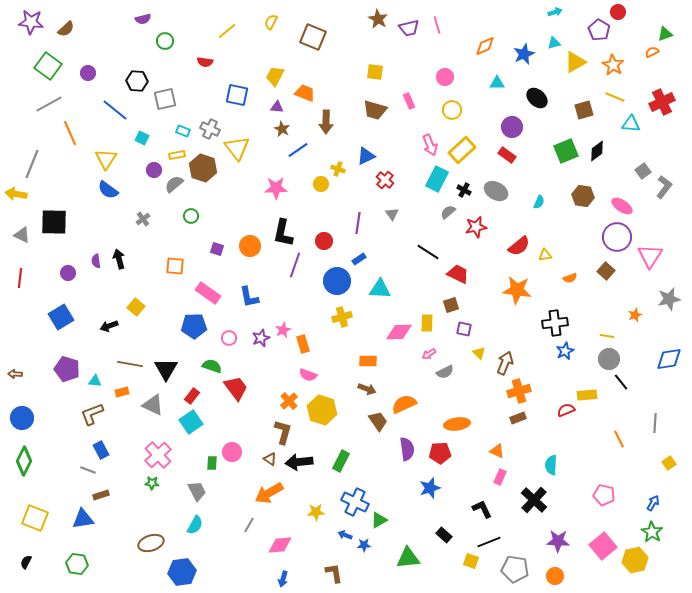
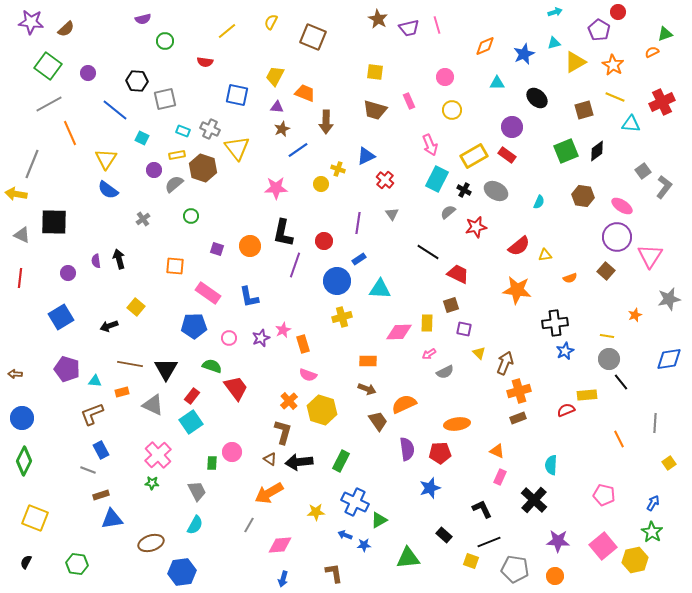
brown star at (282, 129): rotated 21 degrees clockwise
yellow rectangle at (462, 150): moved 12 px right, 6 px down; rotated 12 degrees clockwise
blue triangle at (83, 519): moved 29 px right
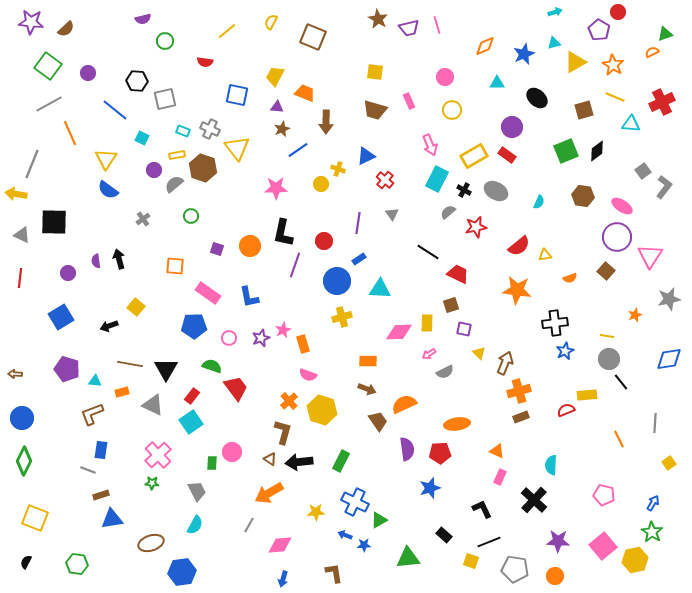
brown rectangle at (518, 418): moved 3 px right, 1 px up
blue rectangle at (101, 450): rotated 36 degrees clockwise
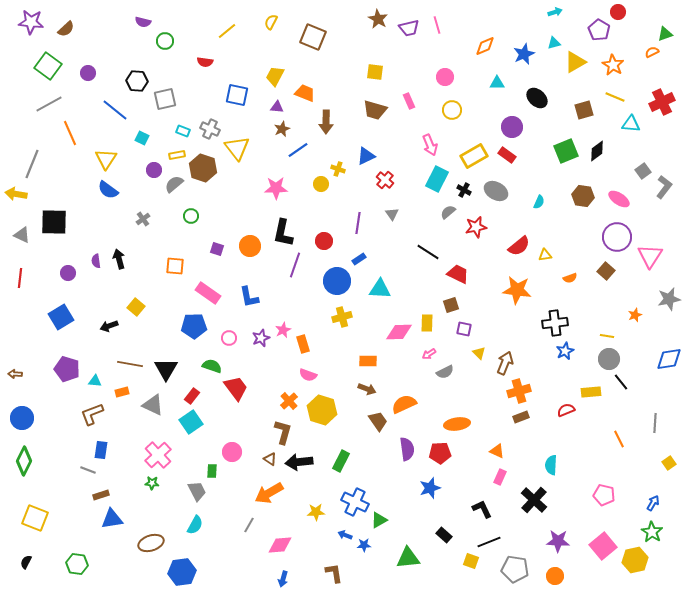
purple semicircle at (143, 19): moved 3 px down; rotated 28 degrees clockwise
pink ellipse at (622, 206): moved 3 px left, 7 px up
yellow rectangle at (587, 395): moved 4 px right, 3 px up
green rectangle at (212, 463): moved 8 px down
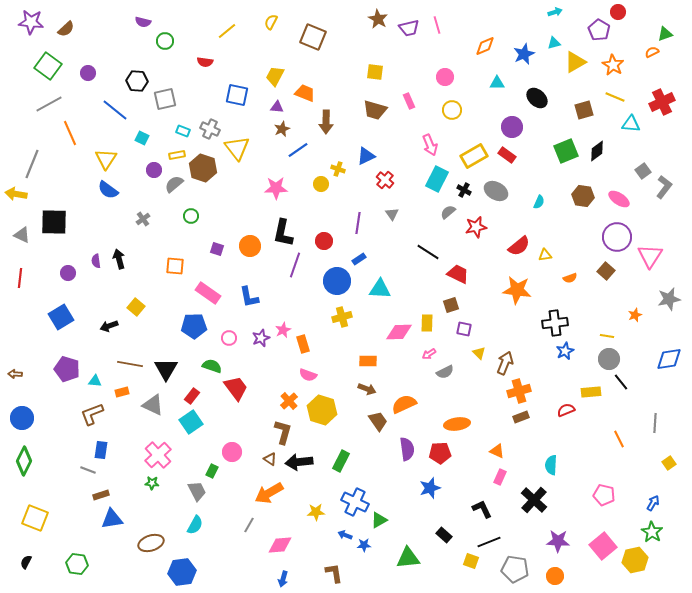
green rectangle at (212, 471): rotated 24 degrees clockwise
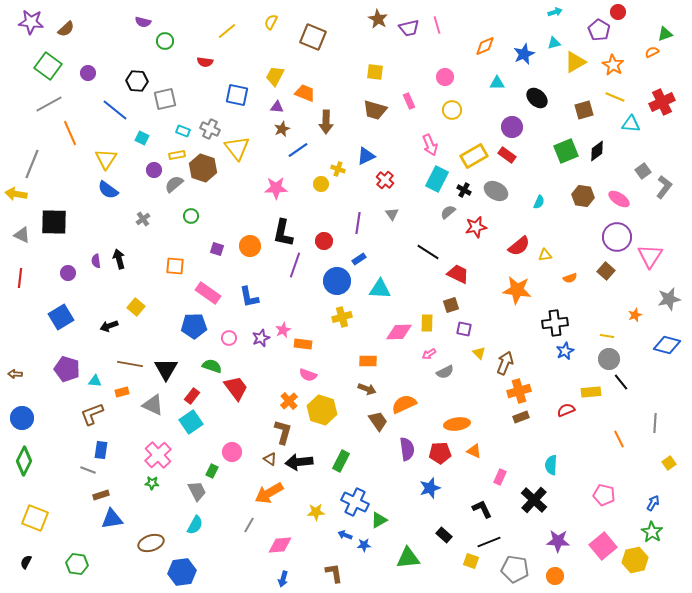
orange rectangle at (303, 344): rotated 66 degrees counterclockwise
blue diamond at (669, 359): moved 2 px left, 14 px up; rotated 24 degrees clockwise
orange triangle at (497, 451): moved 23 px left
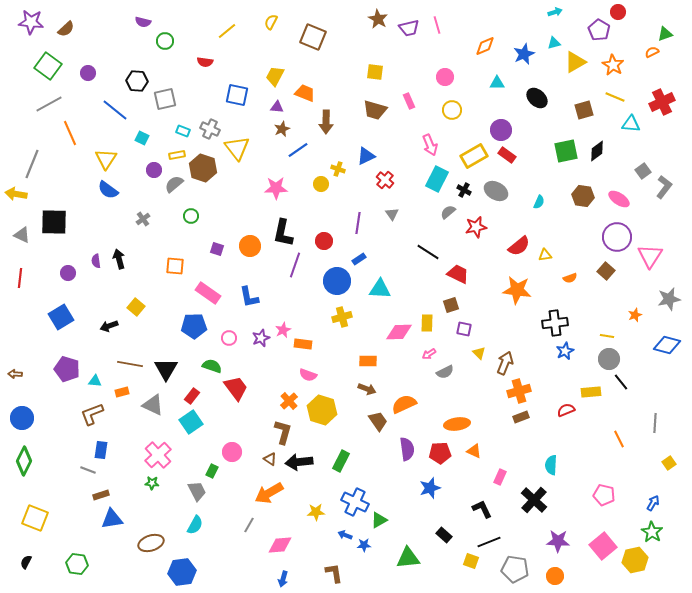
purple circle at (512, 127): moved 11 px left, 3 px down
green square at (566, 151): rotated 10 degrees clockwise
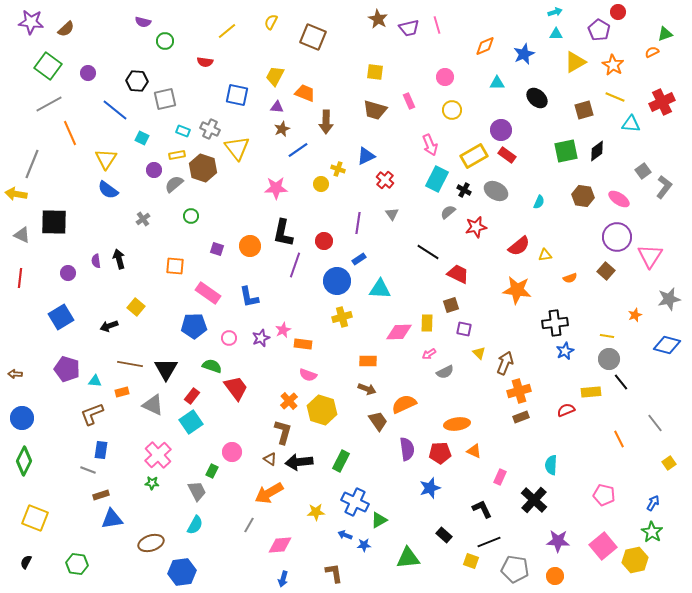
cyan triangle at (554, 43): moved 2 px right, 9 px up; rotated 16 degrees clockwise
gray line at (655, 423): rotated 42 degrees counterclockwise
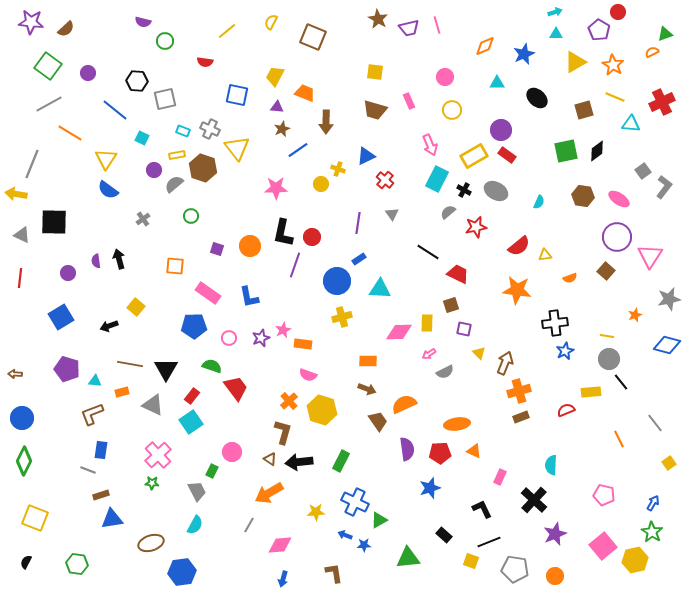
orange line at (70, 133): rotated 35 degrees counterclockwise
red circle at (324, 241): moved 12 px left, 4 px up
purple star at (558, 541): moved 3 px left, 7 px up; rotated 25 degrees counterclockwise
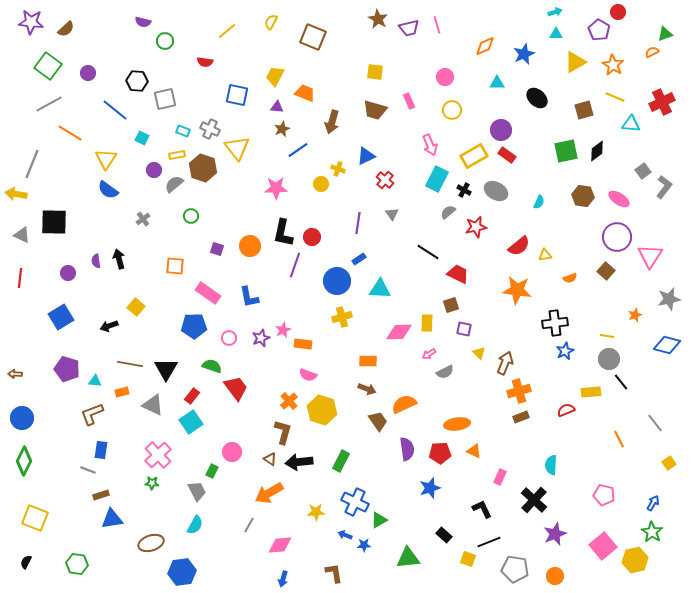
brown arrow at (326, 122): moved 6 px right; rotated 15 degrees clockwise
yellow square at (471, 561): moved 3 px left, 2 px up
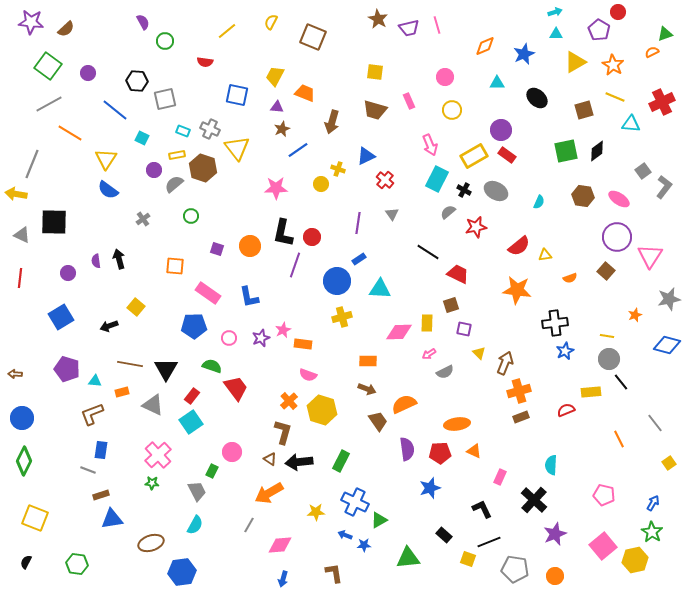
purple semicircle at (143, 22): rotated 133 degrees counterclockwise
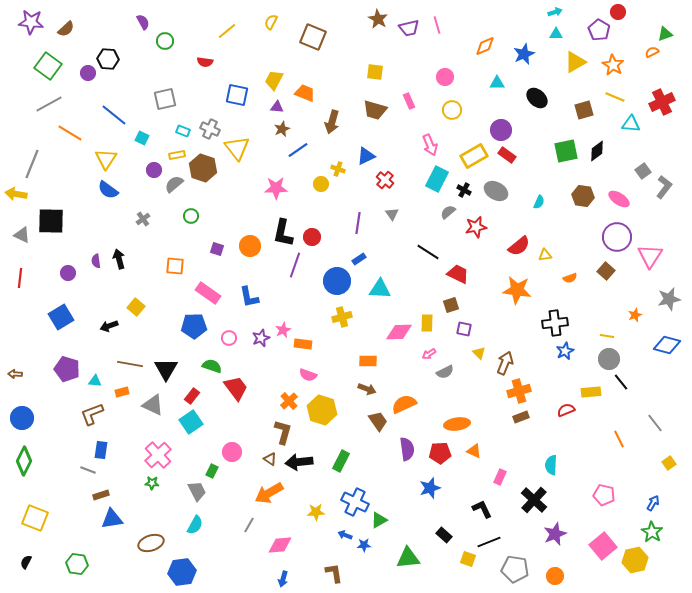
yellow trapezoid at (275, 76): moved 1 px left, 4 px down
black hexagon at (137, 81): moved 29 px left, 22 px up
blue line at (115, 110): moved 1 px left, 5 px down
black square at (54, 222): moved 3 px left, 1 px up
